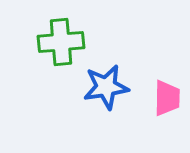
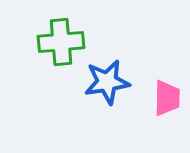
blue star: moved 1 px right, 5 px up
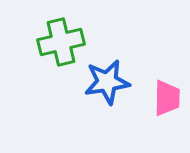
green cross: rotated 9 degrees counterclockwise
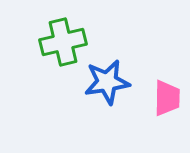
green cross: moved 2 px right
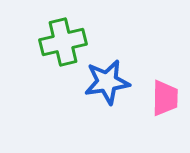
pink trapezoid: moved 2 px left
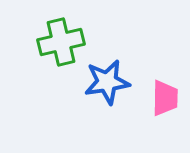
green cross: moved 2 px left
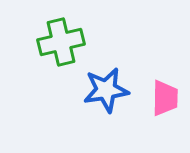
blue star: moved 1 px left, 8 px down
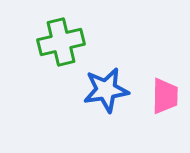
pink trapezoid: moved 2 px up
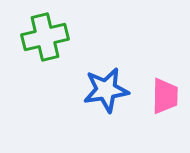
green cross: moved 16 px left, 5 px up
